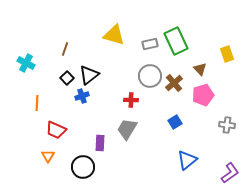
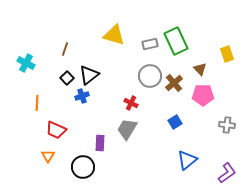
pink pentagon: rotated 15 degrees clockwise
red cross: moved 3 px down; rotated 24 degrees clockwise
purple L-shape: moved 3 px left
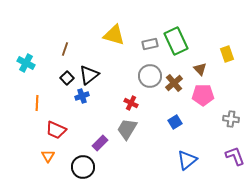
gray cross: moved 4 px right, 6 px up
purple rectangle: rotated 42 degrees clockwise
purple L-shape: moved 8 px right, 17 px up; rotated 75 degrees counterclockwise
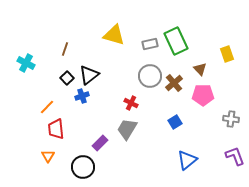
orange line: moved 10 px right, 4 px down; rotated 42 degrees clockwise
red trapezoid: moved 1 px up; rotated 60 degrees clockwise
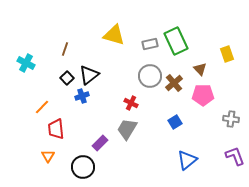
orange line: moved 5 px left
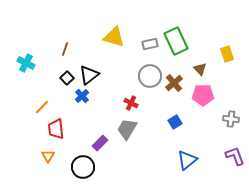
yellow triangle: moved 2 px down
blue cross: rotated 24 degrees counterclockwise
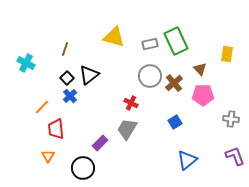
yellow rectangle: rotated 28 degrees clockwise
blue cross: moved 12 px left
black circle: moved 1 px down
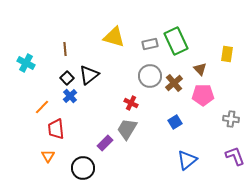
brown line: rotated 24 degrees counterclockwise
purple rectangle: moved 5 px right
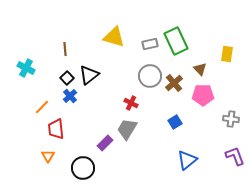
cyan cross: moved 5 px down
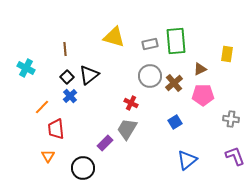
green rectangle: rotated 20 degrees clockwise
brown triangle: rotated 48 degrees clockwise
black square: moved 1 px up
